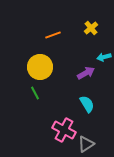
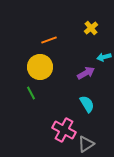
orange line: moved 4 px left, 5 px down
green line: moved 4 px left
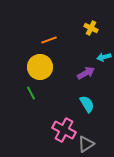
yellow cross: rotated 24 degrees counterclockwise
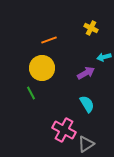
yellow circle: moved 2 px right, 1 px down
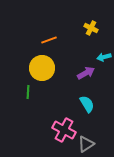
green line: moved 3 px left, 1 px up; rotated 32 degrees clockwise
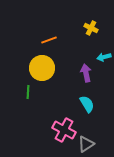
purple arrow: rotated 72 degrees counterclockwise
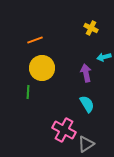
orange line: moved 14 px left
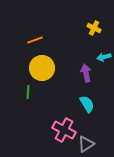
yellow cross: moved 3 px right
